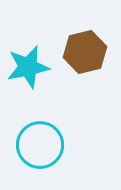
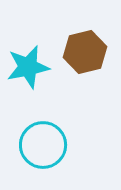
cyan circle: moved 3 px right
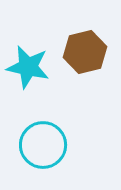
cyan star: rotated 24 degrees clockwise
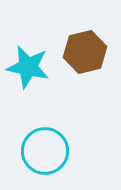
cyan circle: moved 2 px right, 6 px down
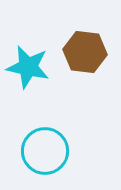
brown hexagon: rotated 21 degrees clockwise
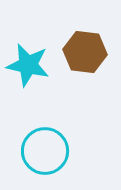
cyan star: moved 2 px up
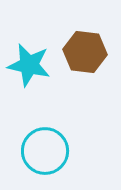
cyan star: moved 1 px right
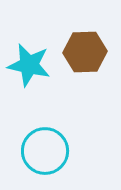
brown hexagon: rotated 9 degrees counterclockwise
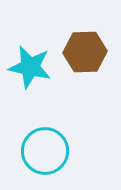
cyan star: moved 1 px right, 2 px down
